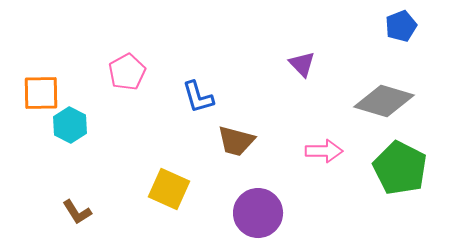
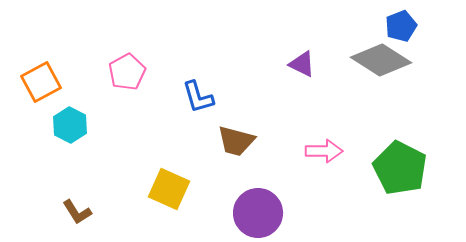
purple triangle: rotated 20 degrees counterclockwise
orange square: moved 11 px up; rotated 27 degrees counterclockwise
gray diamond: moved 3 px left, 41 px up; rotated 16 degrees clockwise
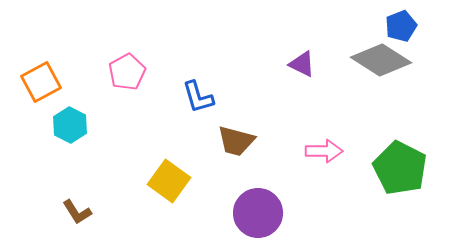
yellow square: moved 8 px up; rotated 12 degrees clockwise
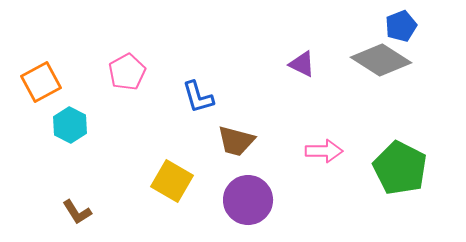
yellow square: moved 3 px right; rotated 6 degrees counterclockwise
purple circle: moved 10 px left, 13 px up
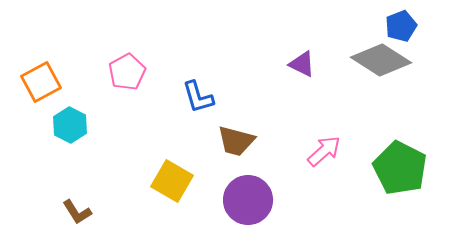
pink arrow: rotated 42 degrees counterclockwise
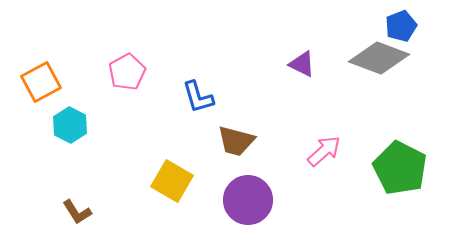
gray diamond: moved 2 px left, 2 px up; rotated 12 degrees counterclockwise
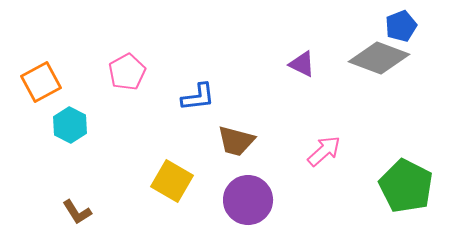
blue L-shape: rotated 81 degrees counterclockwise
green pentagon: moved 6 px right, 18 px down
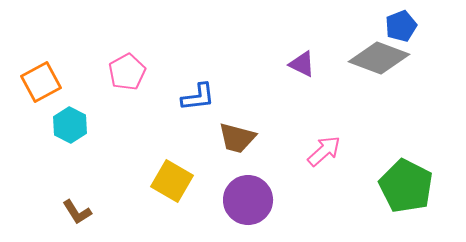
brown trapezoid: moved 1 px right, 3 px up
